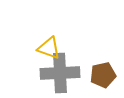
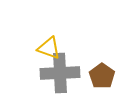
brown pentagon: moved 1 px left, 1 px down; rotated 25 degrees counterclockwise
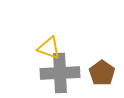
brown pentagon: moved 3 px up
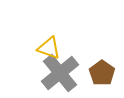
gray cross: rotated 36 degrees counterclockwise
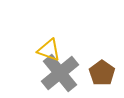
yellow triangle: moved 2 px down
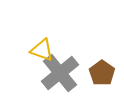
yellow triangle: moved 7 px left
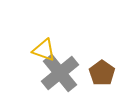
yellow triangle: moved 2 px right
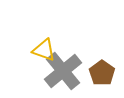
gray cross: moved 3 px right, 2 px up
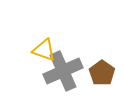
gray cross: rotated 15 degrees clockwise
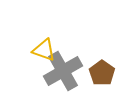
gray cross: rotated 6 degrees counterclockwise
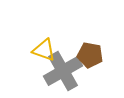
brown pentagon: moved 12 px left, 18 px up; rotated 25 degrees counterclockwise
